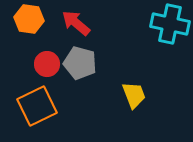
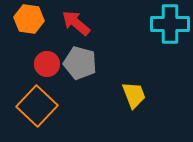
cyan cross: rotated 12 degrees counterclockwise
orange square: rotated 21 degrees counterclockwise
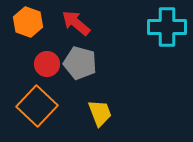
orange hexagon: moved 1 px left, 3 px down; rotated 12 degrees clockwise
cyan cross: moved 3 px left, 3 px down
yellow trapezoid: moved 34 px left, 18 px down
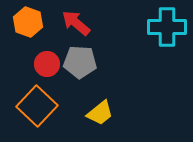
gray pentagon: moved 1 px up; rotated 12 degrees counterclockwise
yellow trapezoid: rotated 72 degrees clockwise
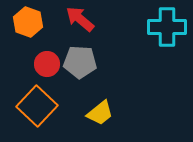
red arrow: moved 4 px right, 4 px up
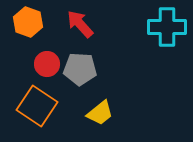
red arrow: moved 5 px down; rotated 8 degrees clockwise
gray pentagon: moved 7 px down
orange square: rotated 9 degrees counterclockwise
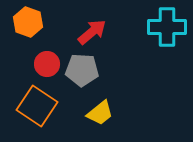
red arrow: moved 12 px right, 8 px down; rotated 92 degrees clockwise
gray pentagon: moved 2 px right, 1 px down
